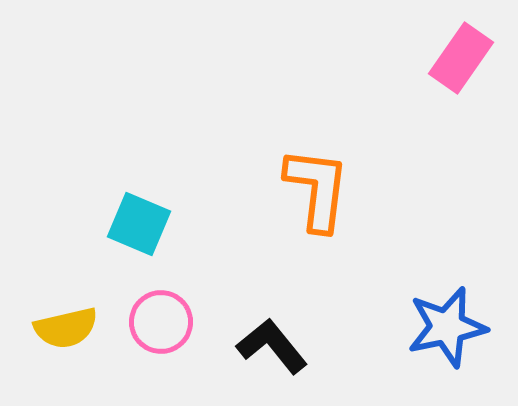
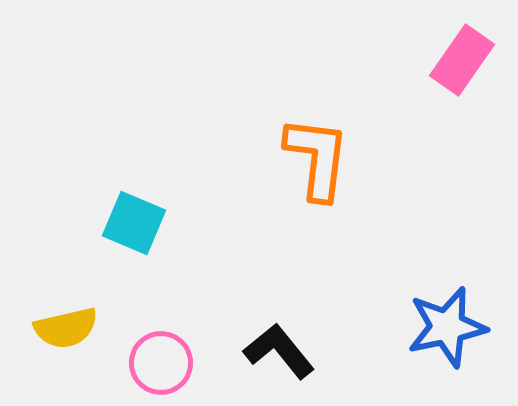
pink rectangle: moved 1 px right, 2 px down
orange L-shape: moved 31 px up
cyan square: moved 5 px left, 1 px up
pink circle: moved 41 px down
black L-shape: moved 7 px right, 5 px down
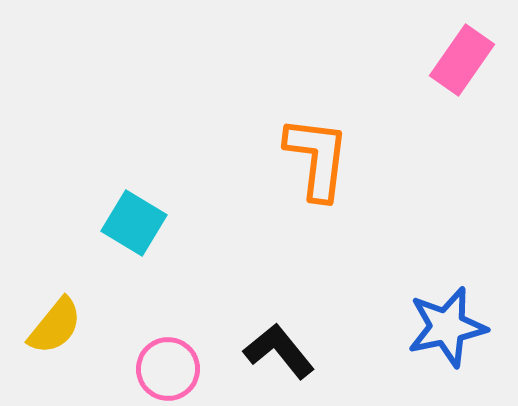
cyan square: rotated 8 degrees clockwise
yellow semicircle: moved 11 px left, 2 px up; rotated 38 degrees counterclockwise
pink circle: moved 7 px right, 6 px down
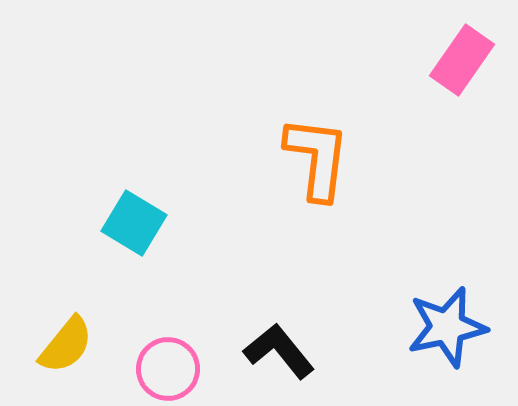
yellow semicircle: moved 11 px right, 19 px down
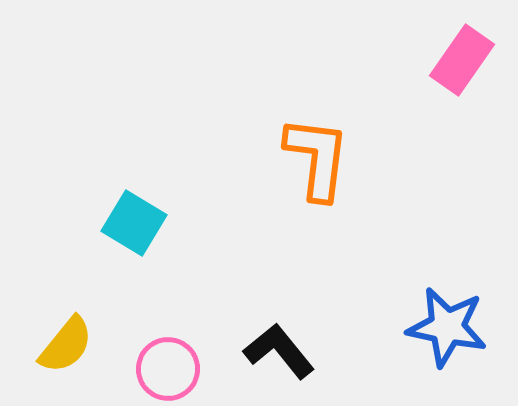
blue star: rotated 24 degrees clockwise
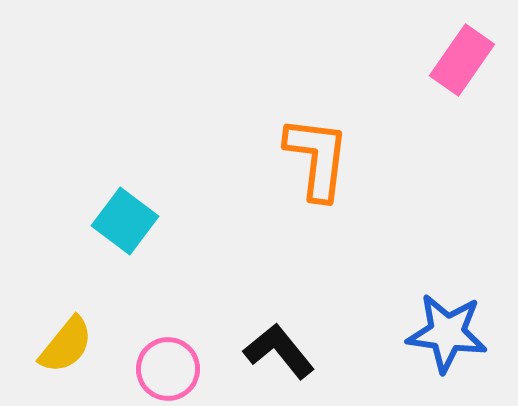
cyan square: moved 9 px left, 2 px up; rotated 6 degrees clockwise
blue star: moved 6 px down; rotated 4 degrees counterclockwise
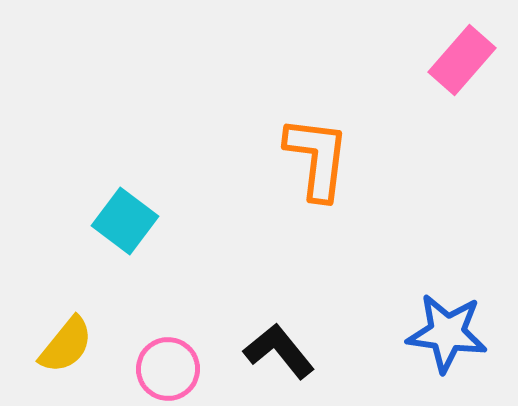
pink rectangle: rotated 6 degrees clockwise
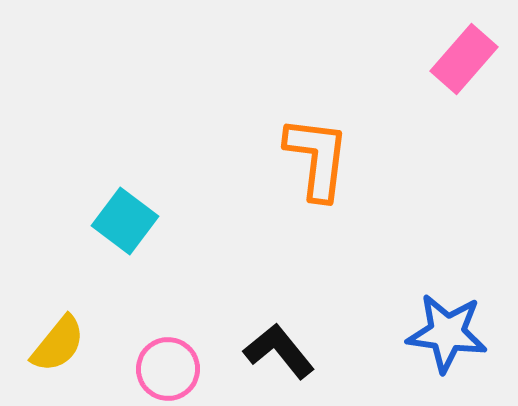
pink rectangle: moved 2 px right, 1 px up
yellow semicircle: moved 8 px left, 1 px up
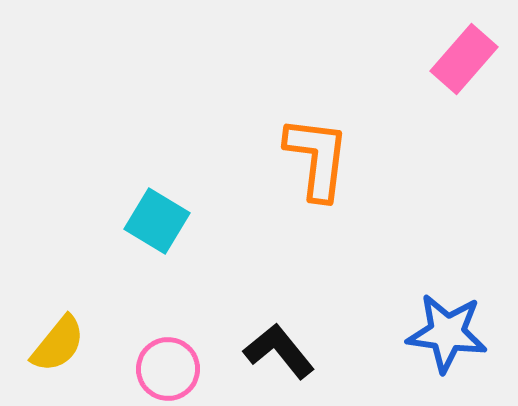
cyan square: moved 32 px right; rotated 6 degrees counterclockwise
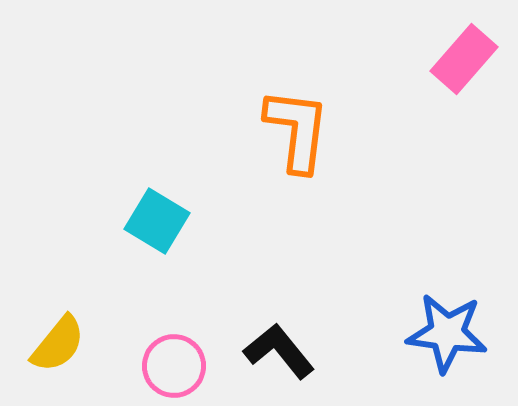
orange L-shape: moved 20 px left, 28 px up
pink circle: moved 6 px right, 3 px up
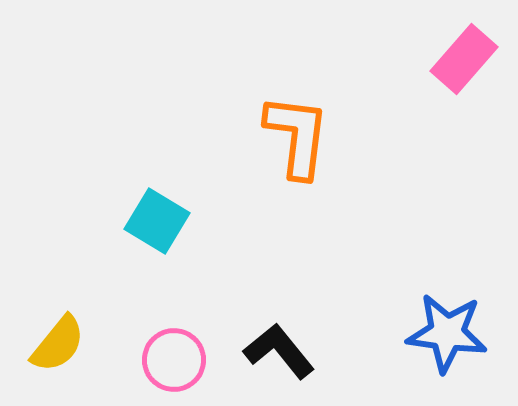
orange L-shape: moved 6 px down
pink circle: moved 6 px up
